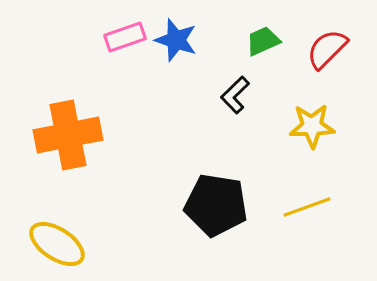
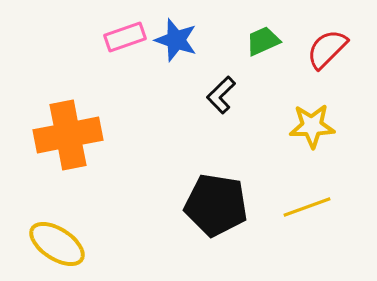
black L-shape: moved 14 px left
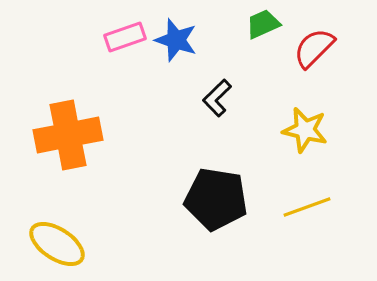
green trapezoid: moved 17 px up
red semicircle: moved 13 px left, 1 px up
black L-shape: moved 4 px left, 3 px down
yellow star: moved 7 px left, 4 px down; rotated 15 degrees clockwise
black pentagon: moved 6 px up
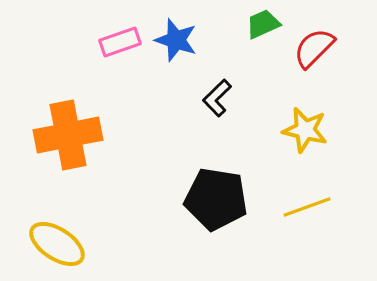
pink rectangle: moved 5 px left, 5 px down
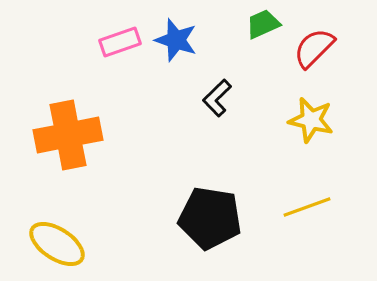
yellow star: moved 6 px right, 10 px up
black pentagon: moved 6 px left, 19 px down
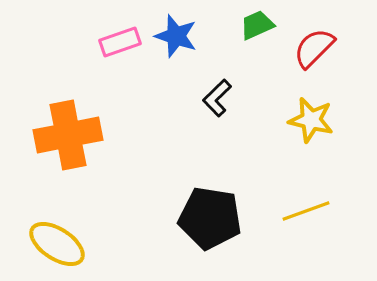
green trapezoid: moved 6 px left, 1 px down
blue star: moved 4 px up
yellow line: moved 1 px left, 4 px down
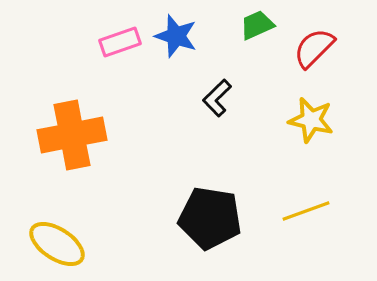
orange cross: moved 4 px right
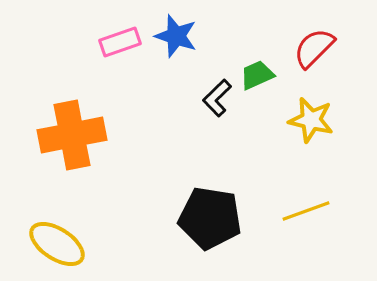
green trapezoid: moved 50 px down
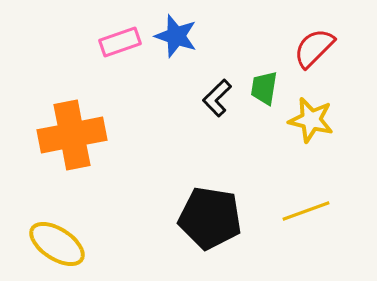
green trapezoid: moved 7 px right, 13 px down; rotated 57 degrees counterclockwise
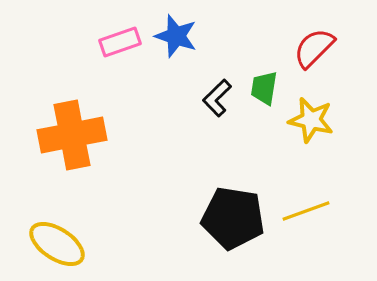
black pentagon: moved 23 px right
